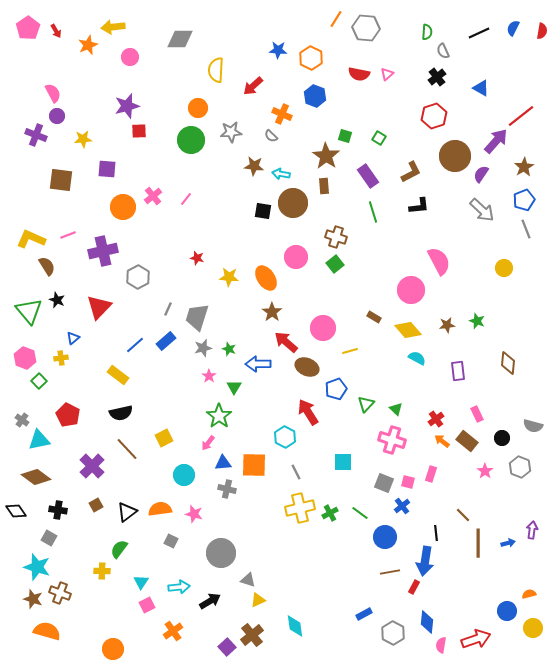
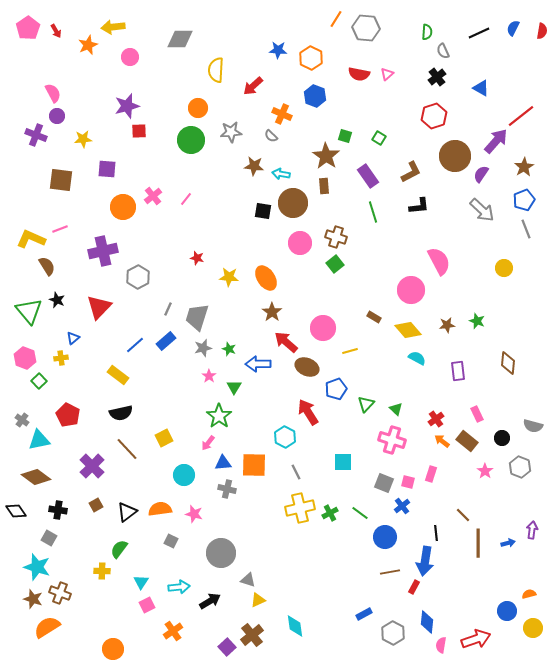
pink line at (68, 235): moved 8 px left, 6 px up
pink circle at (296, 257): moved 4 px right, 14 px up
orange semicircle at (47, 631): moved 4 px up; rotated 48 degrees counterclockwise
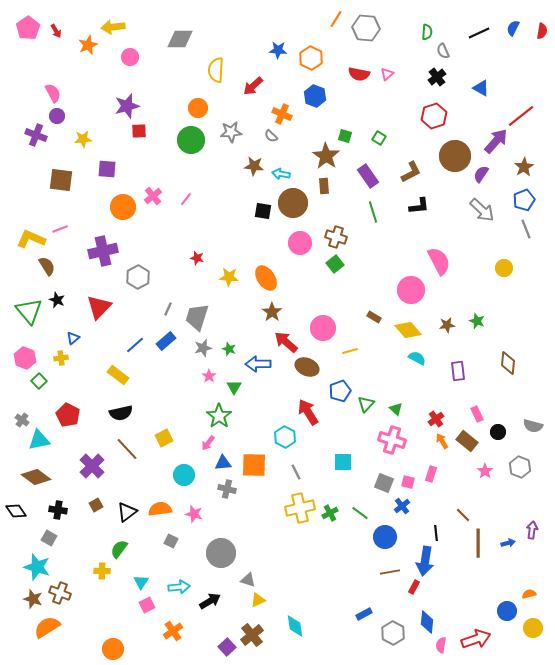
blue pentagon at (336, 389): moved 4 px right, 2 px down
black circle at (502, 438): moved 4 px left, 6 px up
orange arrow at (442, 441): rotated 21 degrees clockwise
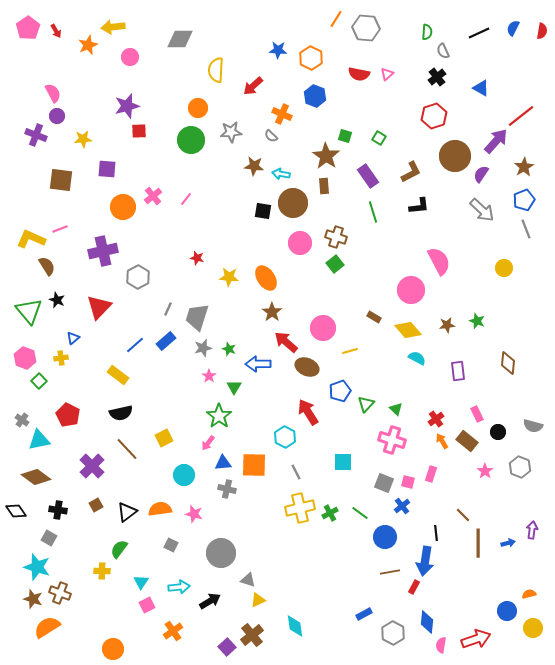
gray square at (171, 541): moved 4 px down
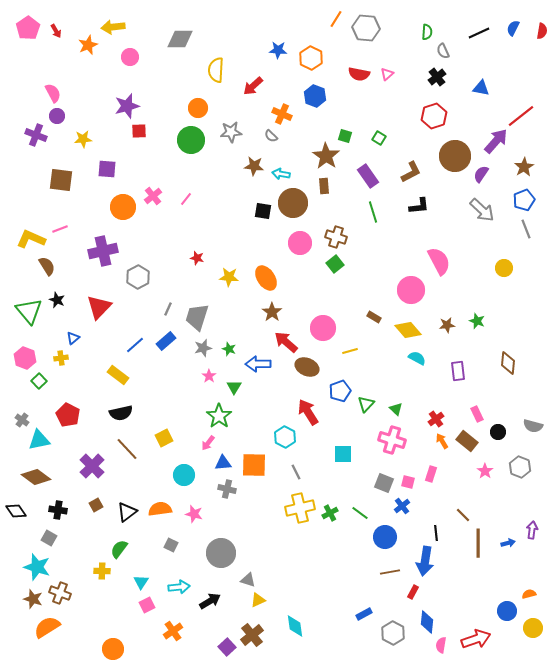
blue triangle at (481, 88): rotated 18 degrees counterclockwise
cyan square at (343, 462): moved 8 px up
red rectangle at (414, 587): moved 1 px left, 5 px down
